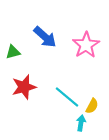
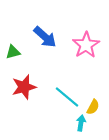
yellow semicircle: moved 1 px right, 1 px down
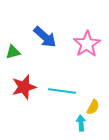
pink star: moved 1 px right, 1 px up
cyan line: moved 5 px left, 6 px up; rotated 32 degrees counterclockwise
cyan arrow: rotated 14 degrees counterclockwise
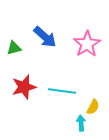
green triangle: moved 1 px right, 4 px up
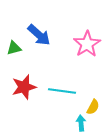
blue arrow: moved 6 px left, 2 px up
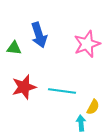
blue arrow: rotated 30 degrees clockwise
pink star: rotated 12 degrees clockwise
green triangle: rotated 21 degrees clockwise
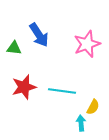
blue arrow: rotated 15 degrees counterclockwise
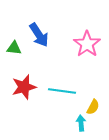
pink star: rotated 16 degrees counterclockwise
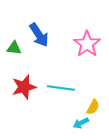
cyan line: moved 1 px left, 3 px up
cyan arrow: rotated 112 degrees counterclockwise
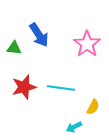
cyan arrow: moved 7 px left, 4 px down
